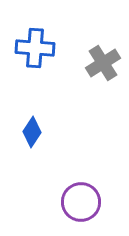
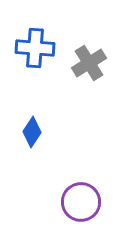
gray cross: moved 14 px left
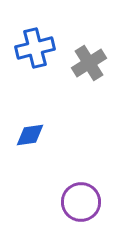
blue cross: rotated 18 degrees counterclockwise
blue diamond: moved 2 px left, 3 px down; rotated 48 degrees clockwise
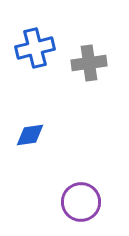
gray cross: rotated 24 degrees clockwise
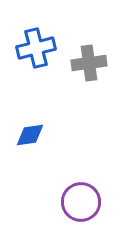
blue cross: moved 1 px right
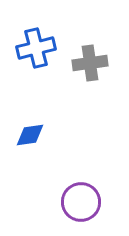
gray cross: moved 1 px right
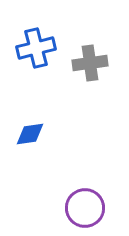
blue diamond: moved 1 px up
purple circle: moved 4 px right, 6 px down
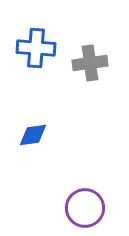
blue cross: rotated 18 degrees clockwise
blue diamond: moved 3 px right, 1 px down
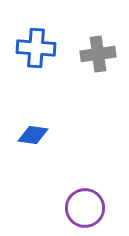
gray cross: moved 8 px right, 9 px up
blue diamond: rotated 16 degrees clockwise
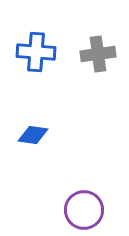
blue cross: moved 4 px down
purple circle: moved 1 px left, 2 px down
